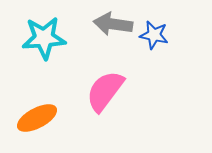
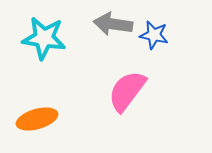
cyan star: rotated 12 degrees clockwise
pink semicircle: moved 22 px right
orange ellipse: moved 1 px down; rotated 12 degrees clockwise
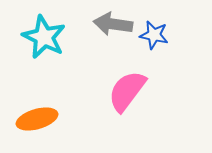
cyan star: moved 1 px up; rotated 18 degrees clockwise
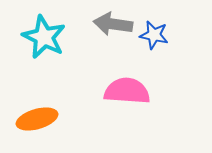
pink semicircle: rotated 57 degrees clockwise
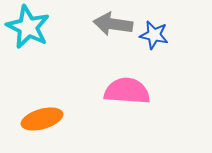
cyan star: moved 16 px left, 10 px up
orange ellipse: moved 5 px right
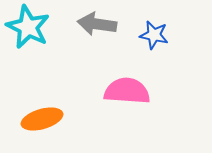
gray arrow: moved 16 px left
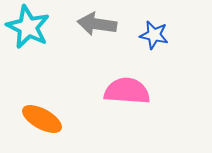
orange ellipse: rotated 45 degrees clockwise
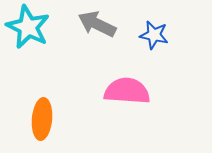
gray arrow: rotated 18 degrees clockwise
orange ellipse: rotated 66 degrees clockwise
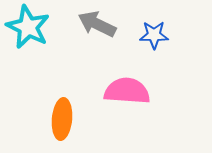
blue star: rotated 12 degrees counterclockwise
orange ellipse: moved 20 px right
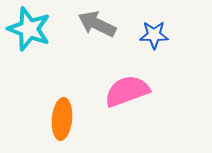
cyan star: moved 1 px right, 2 px down; rotated 6 degrees counterclockwise
pink semicircle: rotated 24 degrees counterclockwise
